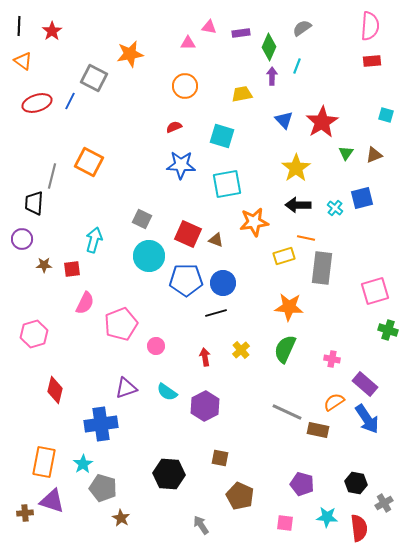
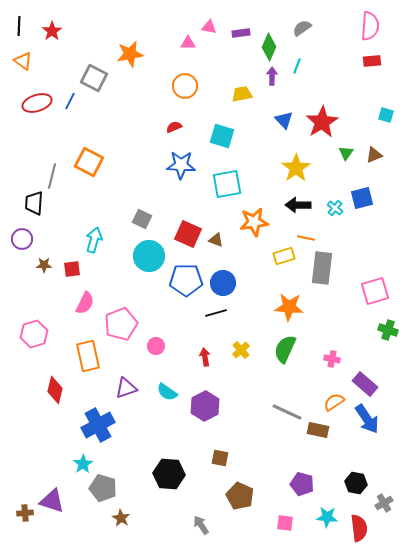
blue cross at (101, 424): moved 3 px left, 1 px down; rotated 20 degrees counterclockwise
orange rectangle at (44, 462): moved 44 px right, 106 px up; rotated 24 degrees counterclockwise
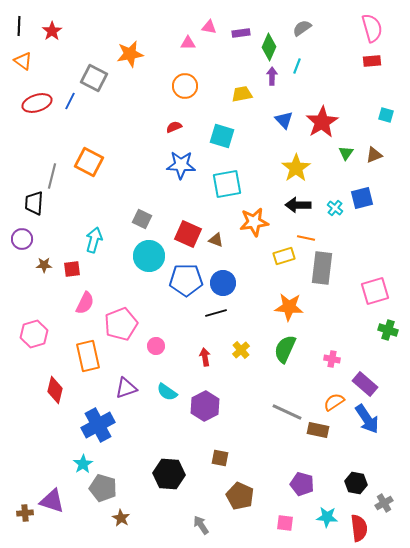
pink semicircle at (370, 26): moved 2 px right, 2 px down; rotated 20 degrees counterclockwise
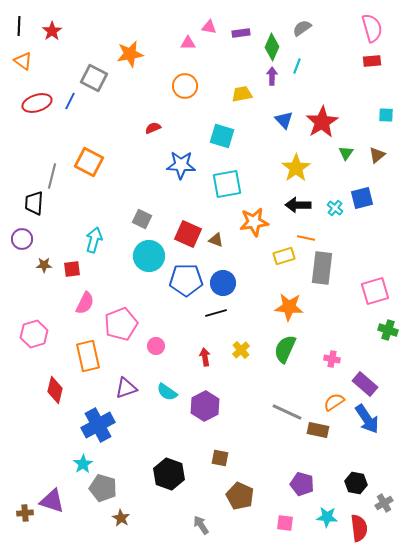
green diamond at (269, 47): moved 3 px right
cyan square at (386, 115): rotated 14 degrees counterclockwise
red semicircle at (174, 127): moved 21 px left, 1 px down
brown triangle at (374, 155): moved 3 px right; rotated 18 degrees counterclockwise
black hexagon at (169, 474): rotated 16 degrees clockwise
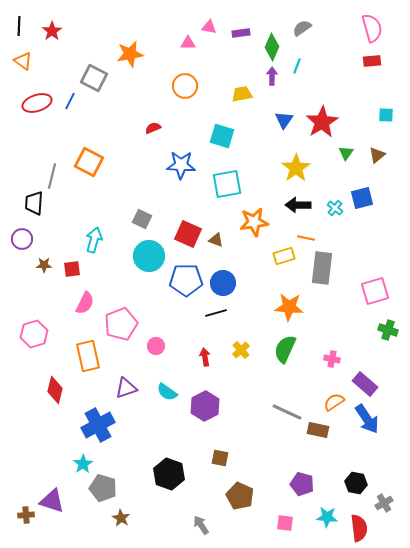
blue triangle at (284, 120): rotated 18 degrees clockwise
brown cross at (25, 513): moved 1 px right, 2 px down
